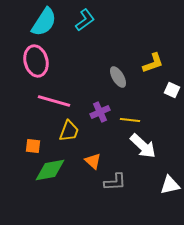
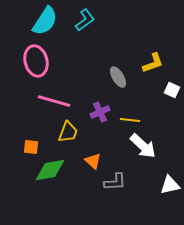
cyan semicircle: moved 1 px right, 1 px up
yellow trapezoid: moved 1 px left, 1 px down
orange square: moved 2 px left, 1 px down
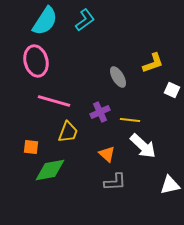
orange triangle: moved 14 px right, 7 px up
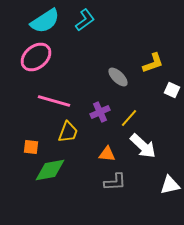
cyan semicircle: rotated 24 degrees clockwise
pink ellipse: moved 4 px up; rotated 64 degrees clockwise
gray ellipse: rotated 15 degrees counterclockwise
yellow line: moved 1 px left, 2 px up; rotated 54 degrees counterclockwise
orange triangle: rotated 36 degrees counterclockwise
